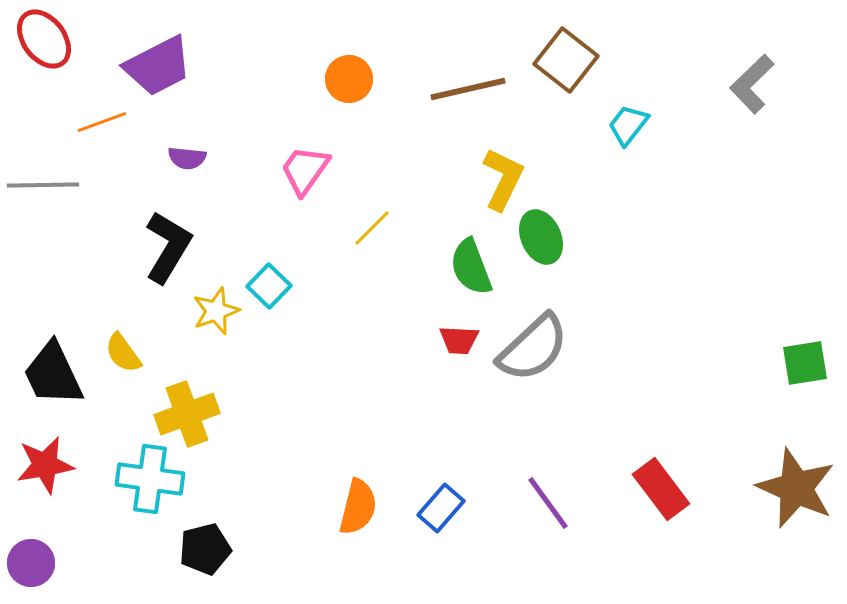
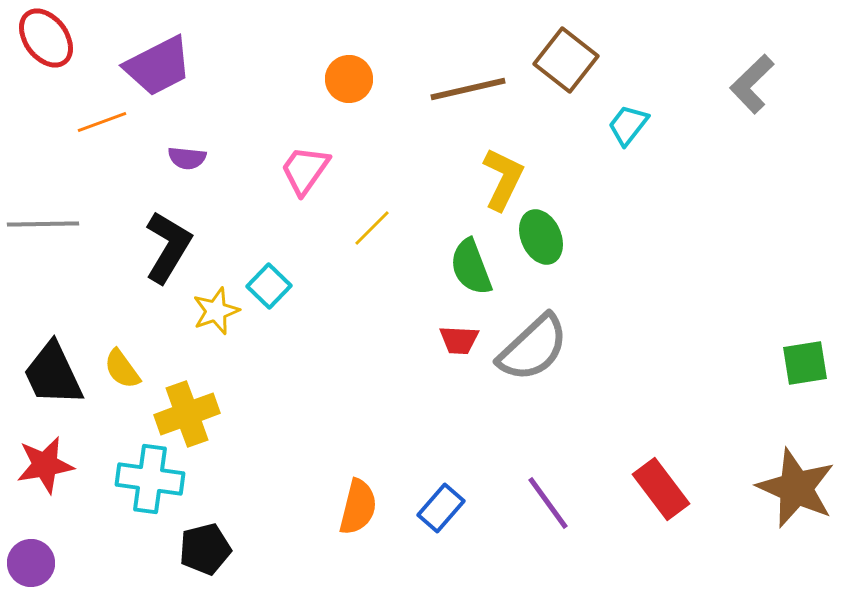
red ellipse: moved 2 px right, 1 px up
gray line: moved 39 px down
yellow semicircle: moved 1 px left, 16 px down
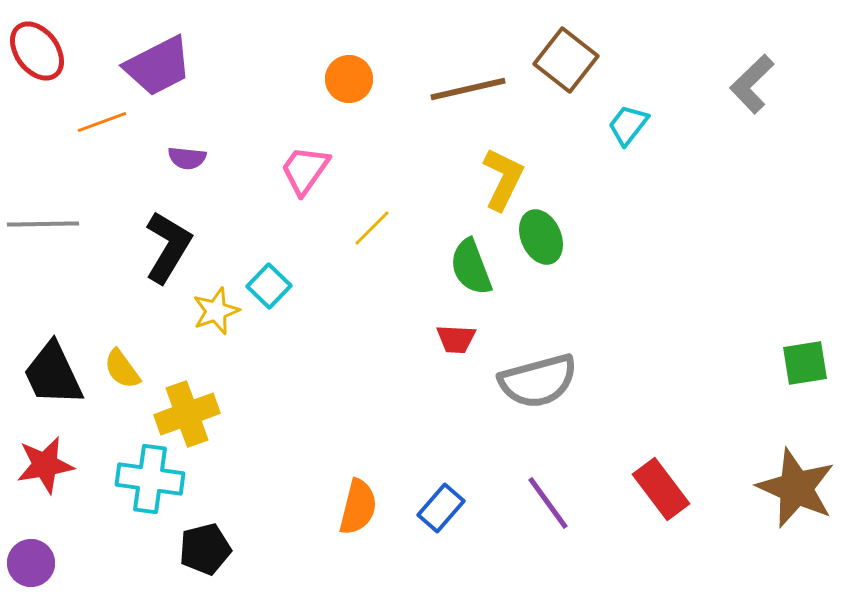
red ellipse: moved 9 px left, 13 px down
red trapezoid: moved 3 px left, 1 px up
gray semicircle: moved 5 px right, 33 px down; rotated 28 degrees clockwise
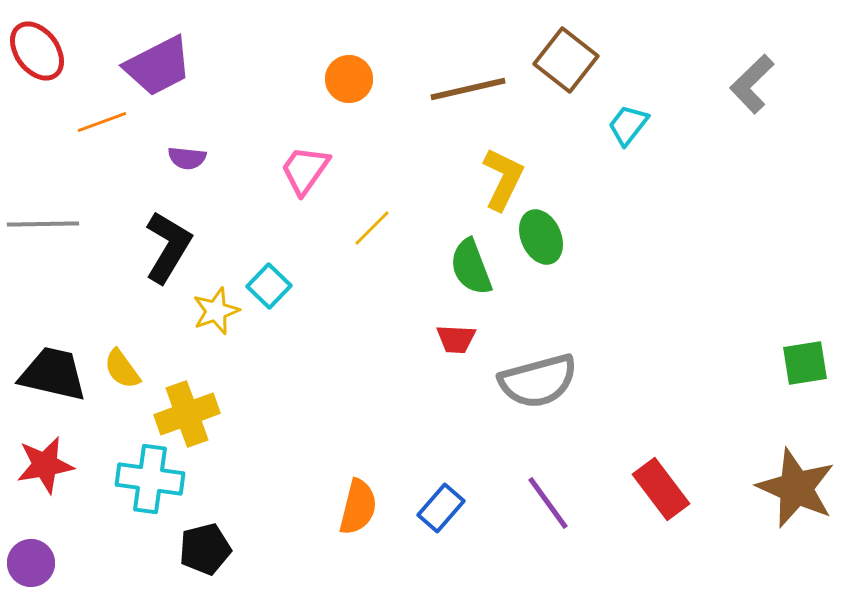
black trapezoid: rotated 128 degrees clockwise
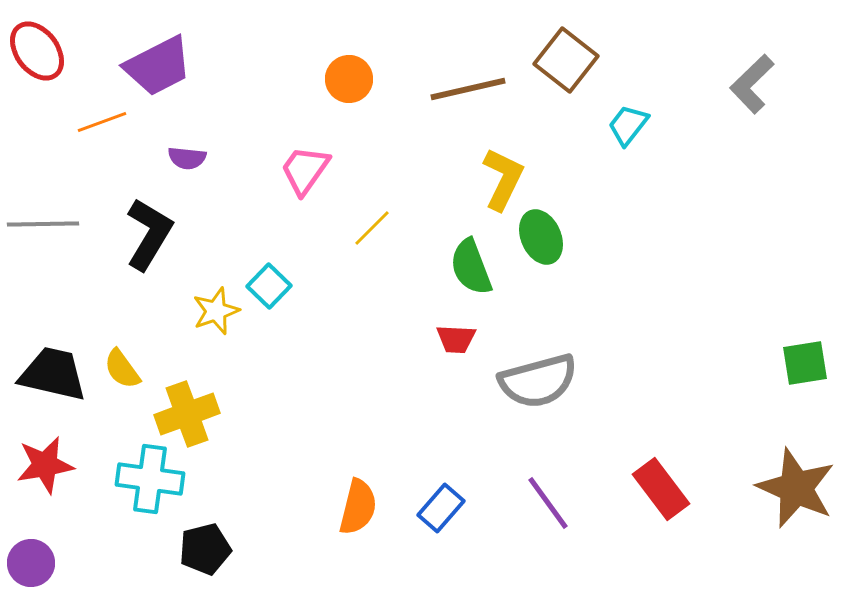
black L-shape: moved 19 px left, 13 px up
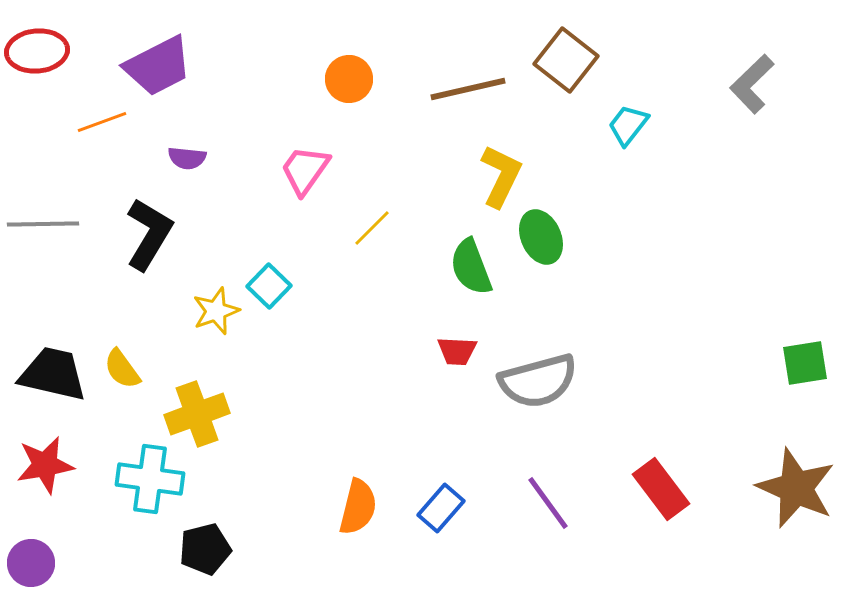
red ellipse: rotated 58 degrees counterclockwise
yellow L-shape: moved 2 px left, 3 px up
red trapezoid: moved 1 px right, 12 px down
yellow cross: moved 10 px right
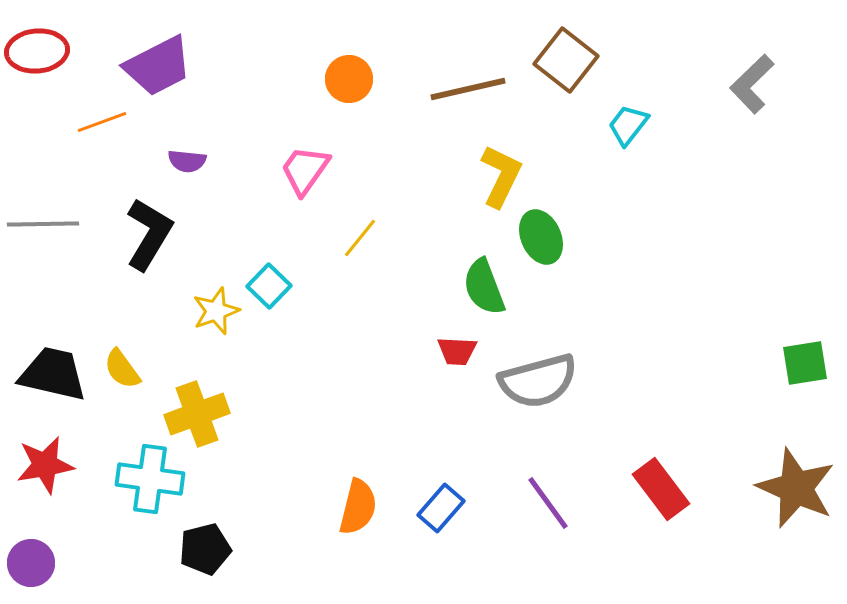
purple semicircle: moved 3 px down
yellow line: moved 12 px left, 10 px down; rotated 6 degrees counterclockwise
green semicircle: moved 13 px right, 20 px down
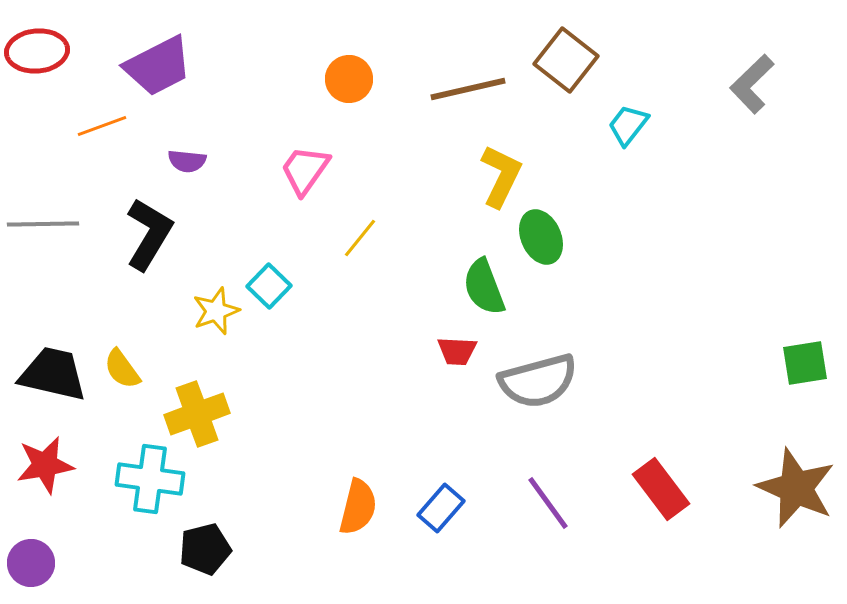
orange line: moved 4 px down
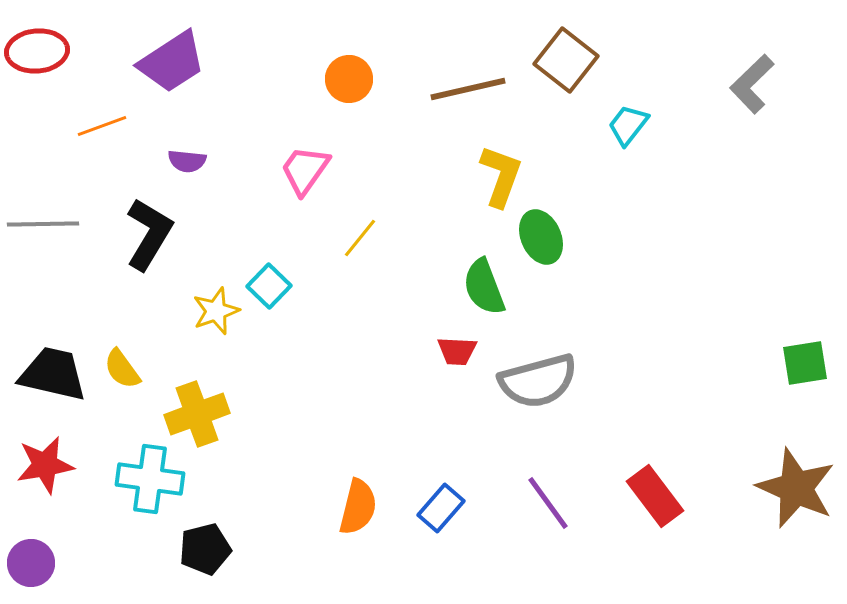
purple trapezoid: moved 14 px right, 4 px up; rotated 6 degrees counterclockwise
yellow L-shape: rotated 6 degrees counterclockwise
red rectangle: moved 6 px left, 7 px down
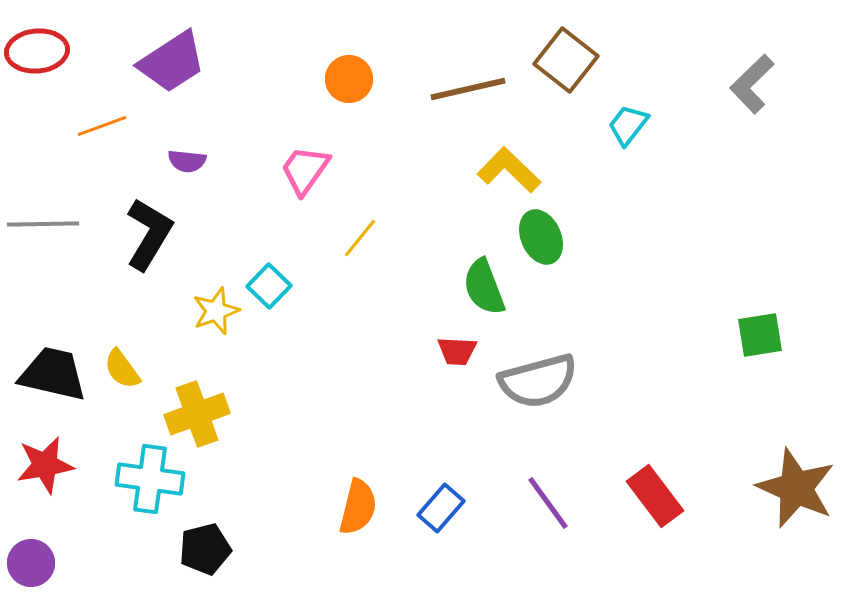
yellow L-shape: moved 8 px right, 6 px up; rotated 66 degrees counterclockwise
green square: moved 45 px left, 28 px up
